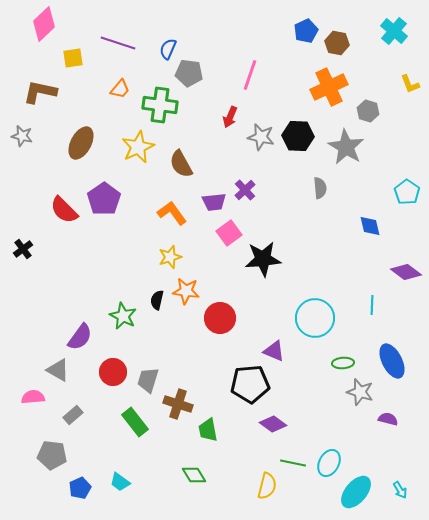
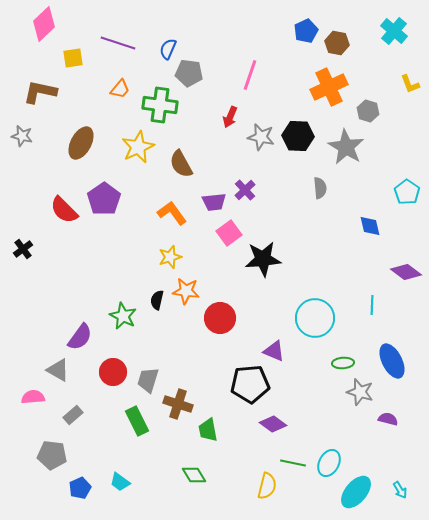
green rectangle at (135, 422): moved 2 px right, 1 px up; rotated 12 degrees clockwise
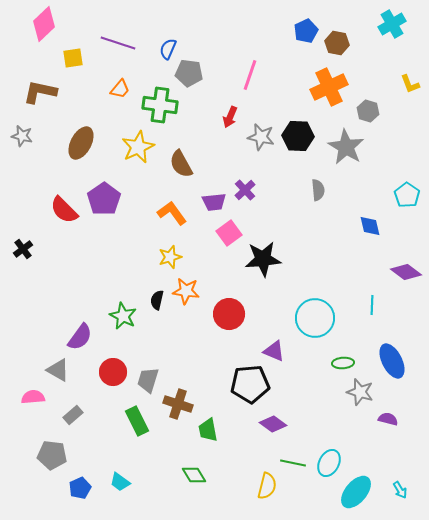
cyan cross at (394, 31): moved 2 px left, 7 px up; rotated 20 degrees clockwise
gray semicircle at (320, 188): moved 2 px left, 2 px down
cyan pentagon at (407, 192): moved 3 px down
red circle at (220, 318): moved 9 px right, 4 px up
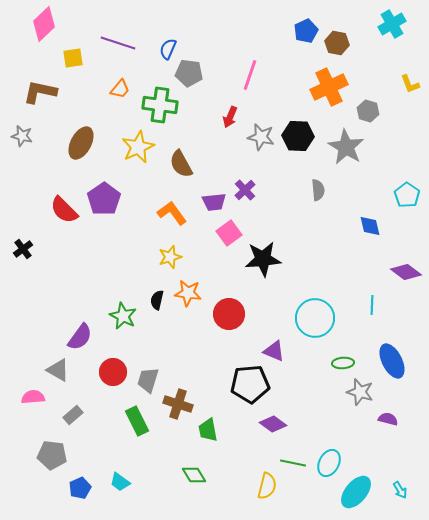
orange star at (186, 291): moved 2 px right, 2 px down
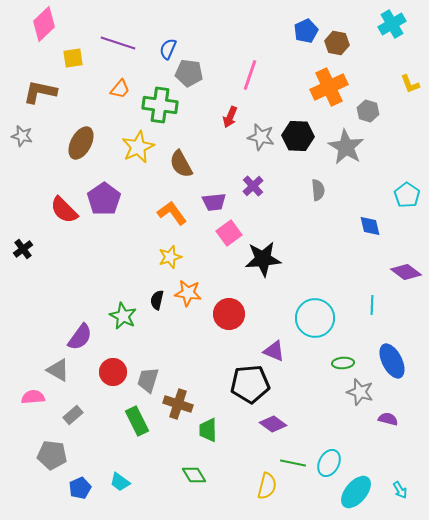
purple cross at (245, 190): moved 8 px right, 4 px up
green trapezoid at (208, 430): rotated 10 degrees clockwise
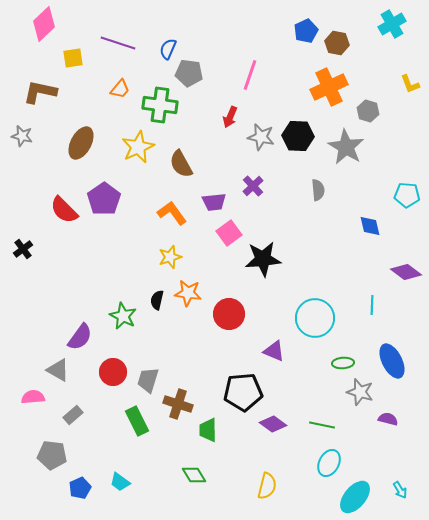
cyan pentagon at (407, 195): rotated 30 degrees counterclockwise
black pentagon at (250, 384): moved 7 px left, 8 px down
green line at (293, 463): moved 29 px right, 38 px up
cyan ellipse at (356, 492): moved 1 px left, 5 px down
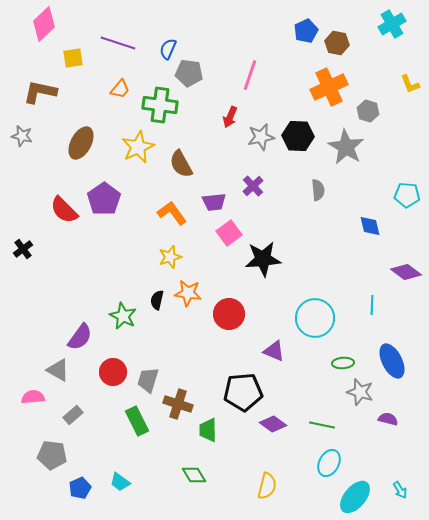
gray star at (261, 137): rotated 24 degrees counterclockwise
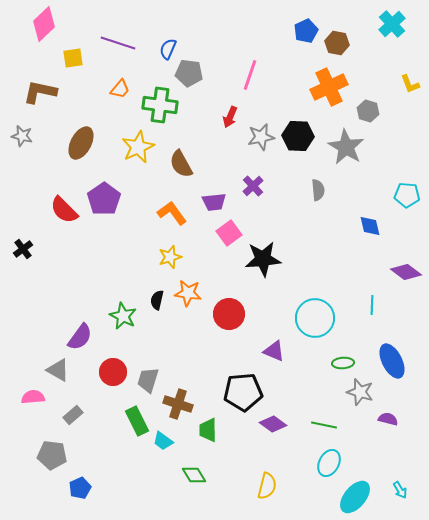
cyan cross at (392, 24): rotated 12 degrees counterclockwise
green line at (322, 425): moved 2 px right
cyan trapezoid at (120, 482): moved 43 px right, 41 px up
